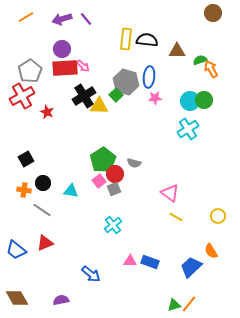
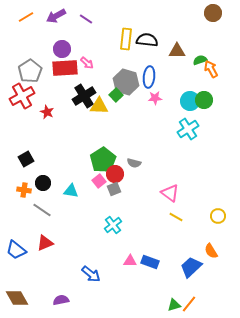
purple arrow at (62, 19): moved 6 px left, 3 px up; rotated 12 degrees counterclockwise
purple line at (86, 19): rotated 16 degrees counterclockwise
pink arrow at (83, 66): moved 4 px right, 3 px up
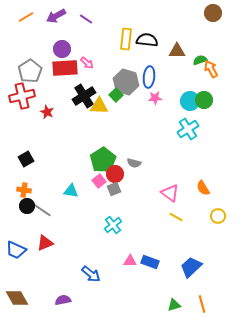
red cross at (22, 96): rotated 15 degrees clockwise
black circle at (43, 183): moved 16 px left, 23 px down
blue trapezoid at (16, 250): rotated 15 degrees counterclockwise
orange semicircle at (211, 251): moved 8 px left, 63 px up
purple semicircle at (61, 300): moved 2 px right
orange line at (189, 304): moved 13 px right; rotated 54 degrees counterclockwise
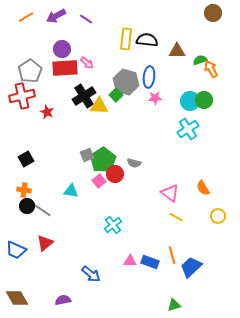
gray square at (114, 189): moved 27 px left, 34 px up
red triangle at (45, 243): rotated 18 degrees counterclockwise
orange line at (202, 304): moved 30 px left, 49 px up
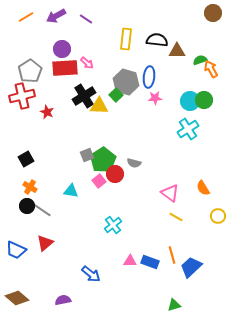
black semicircle at (147, 40): moved 10 px right
orange cross at (24, 190): moved 6 px right, 3 px up; rotated 24 degrees clockwise
brown diamond at (17, 298): rotated 20 degrees counterclockwise
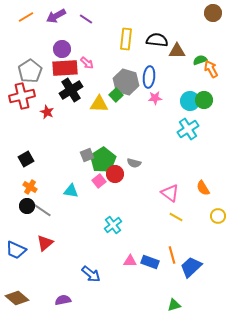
black cross at (84, 96): moved 13 px left, 6 px up
yellow triangle at (99, 106): moved 2 px up
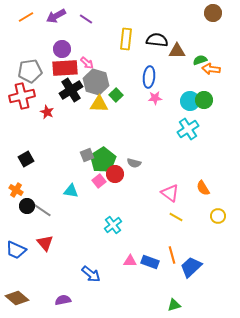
orange arrow at (211, 69): rotated 54 degrees counterclockwise
gray pentagon at (30, 71): rotated 25 degrees clockwise
gray hexagon at (126, 82): moved 30 px left
orange cross at (30, 187): moved 14 px left, 3 px down
red triangle at (45, 243): rotated 30 degrees counterclockwise
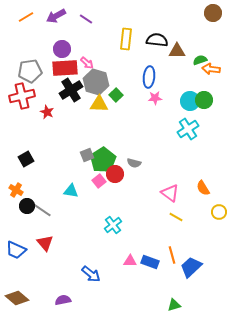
yellow circle at (218, 216): moved 1 px right, 4 px up
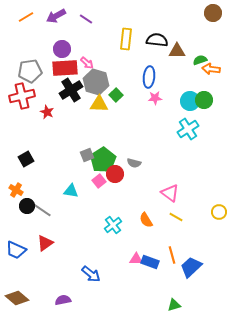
orange semicircle at (203, 188): moved 57 px left, 32 px down
red triangle at (45, 243): rotated 36 degrees clockwise
pink triangle at (130, 261): moved 6 px right, 2 px up
